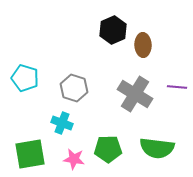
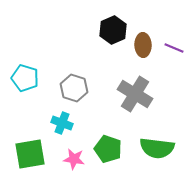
purple line: moved 3 px left, 39 px up; rotated 18 degrees clockwise
green pentagon: rotated 20 degrees clockwise
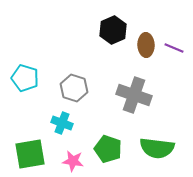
brown ellipse: moved 3 px right
gray cross: moved 1 px left, 1 px down; rotated 12 degrees counterclockwise
pink star: moved 1 px left, 2 px down
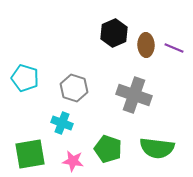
black hexagon: moved 1 px right, 3 px down
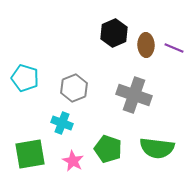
gray hexagon: rotated 20 degrees clockwise
pink star: rotated 20 degrees clockwise
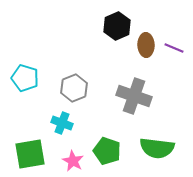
black hexagon: moved 3 px right, 7 px up
gray cross: moved 1 px down
green pentagon: moved 1 px left, 2 px down
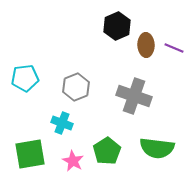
cyan pentagon: rotated 24 degrees counterclockwise
gray hexagon: moved 2 px right, 1 px up
green pentagon: rotated 20 degrees clockwise
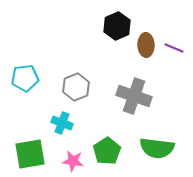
pink star: rotated 20 degrees counterclockwise
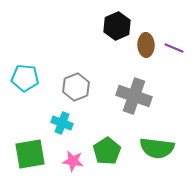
cyan pentagon: rotated 12 degrees clockwise
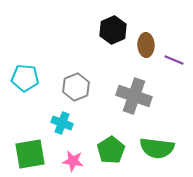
black hexagon: moved 4 px left, 4 px down
purple line: moved 12 px down
green pentagon: moved 4 px right, 1 px up
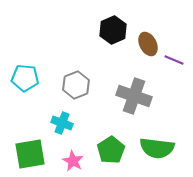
brown ellipse: moved 2 px right, 1 px up; rotated 25 degrees counterclockwise
gray hexagon: moved 2 px up
pink star: rotated 20 degrees clockwise
